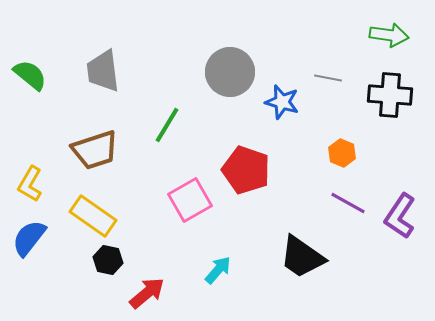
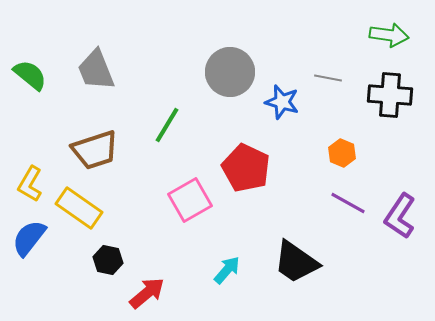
gray trapezoid: moved 7 px left, 1 px up; rotated 15 degrees counterclockwise
red pentagon: moved 2 px up; rotated 6 degrees clockwise
yellow rectangle: moved 14 px left, 8 px up
black trapezoid: moved 6 px left, 5 px down
cyan arrow: moved 9 px right
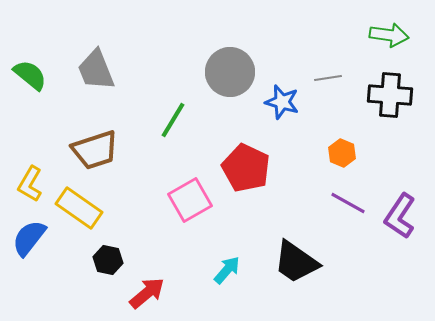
gray line: rotated 20 degrees counterclockwise
green line: moved 6 px right, 5 px up
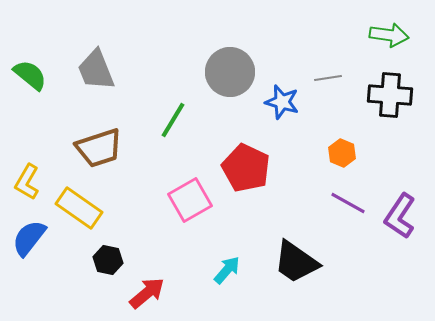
brown trapezoid: moved 4 px right, 2 px up
yellow L-shape: moved 3 px left, 2 px up
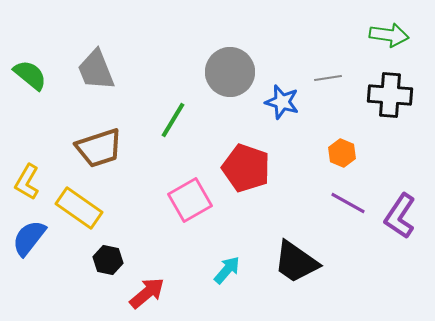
red pentagon: rotated 6 degrees counterclockwise
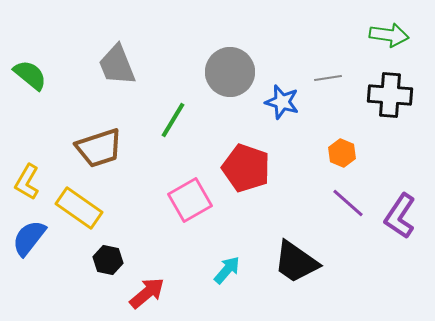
gray trapezoid: moved 21 px right, 5 px up
purple line: rotated 12 degrees clockwise
